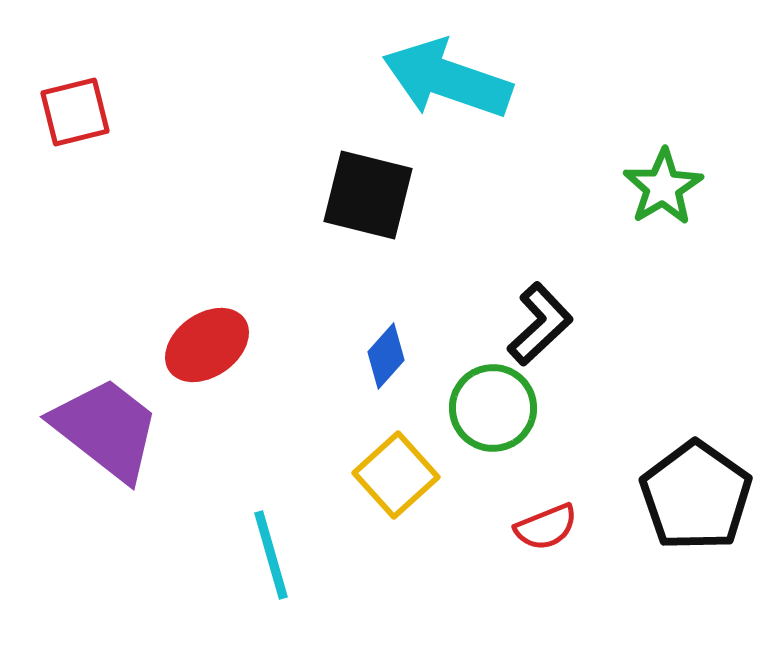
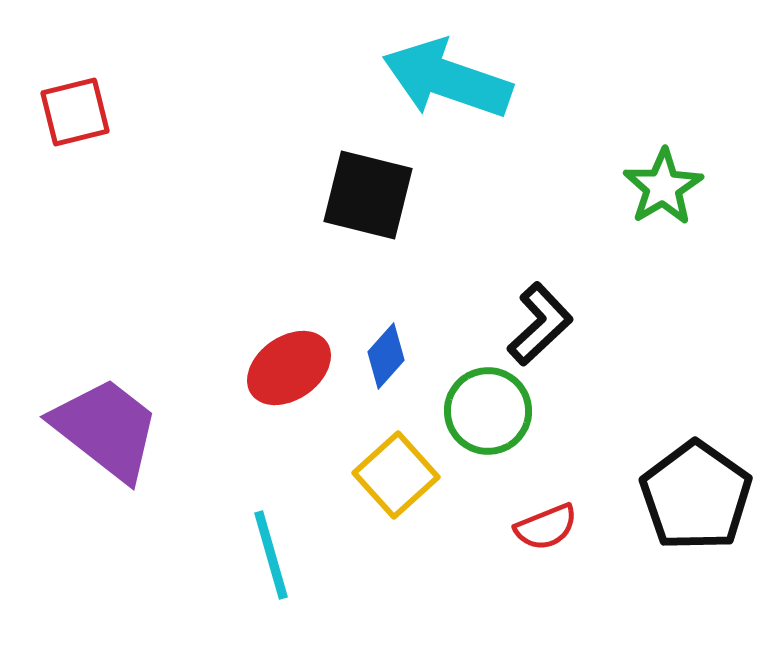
red ellipse: moved 82 px right, 23 px down
green circle: moved 5 px left, 3 px down
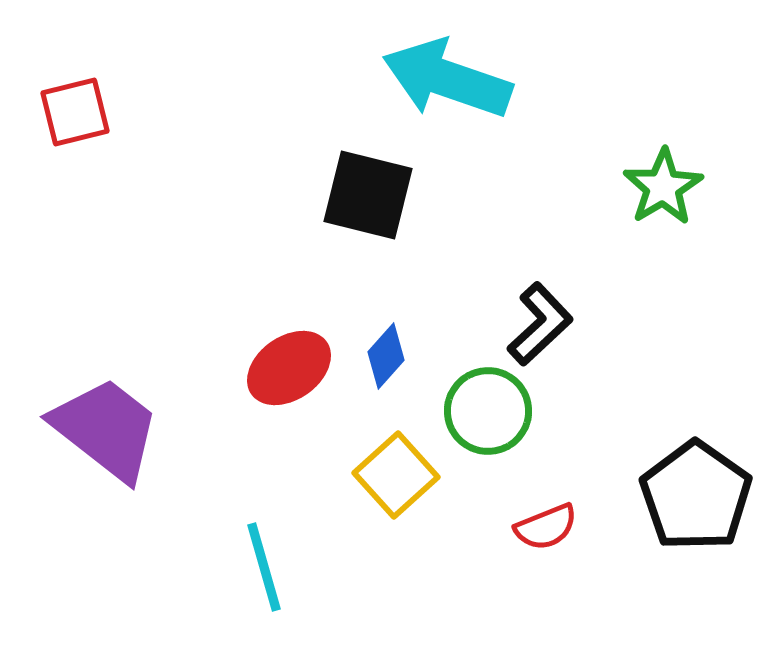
cyan line: moved 7 px left, 12 px down
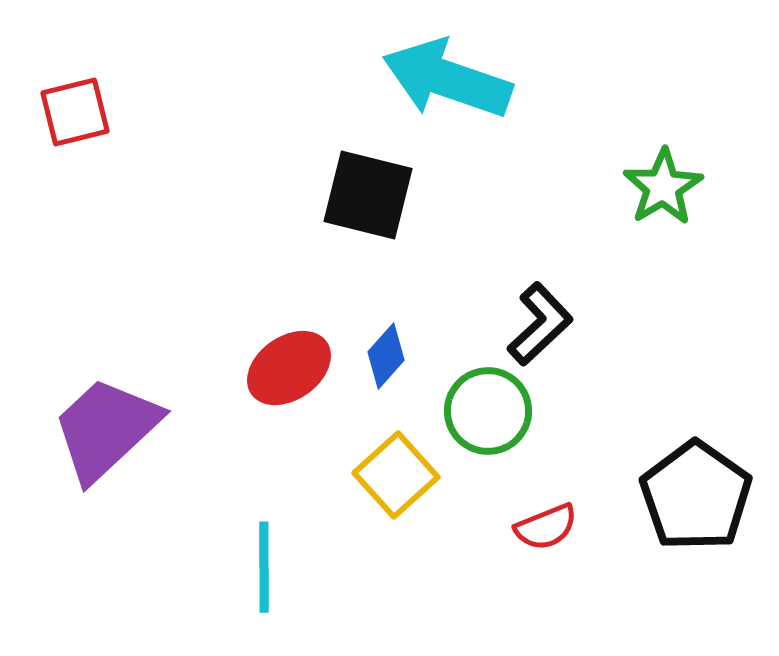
purple trapezoid: rotated 81 degrees counterclockwise
cyan line: rotated 16 degrees clockwise
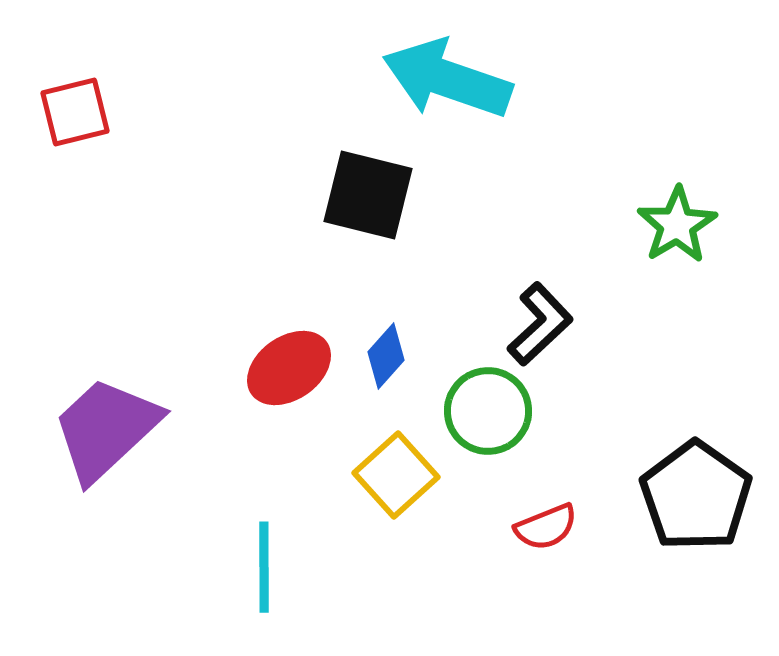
green star: moved 14 px right, 38 px down
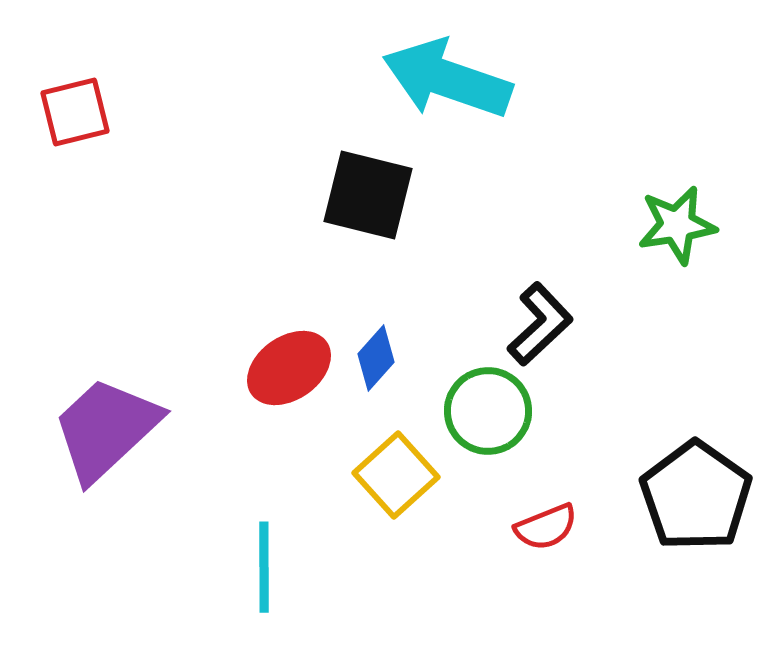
green star: rotated 22 degrees clockwise
blue diamond: moved 10 px left, 2 px down
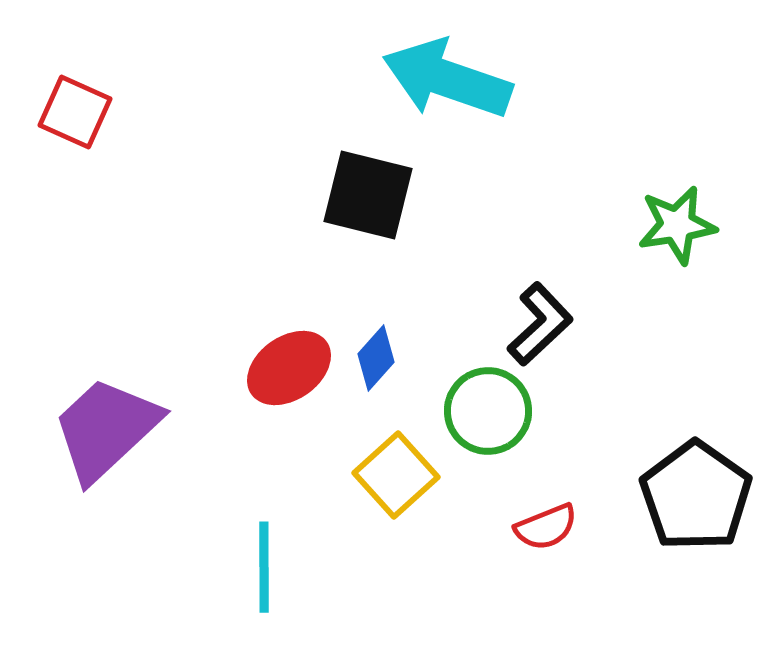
red square: rotated 38 degrees clockwise
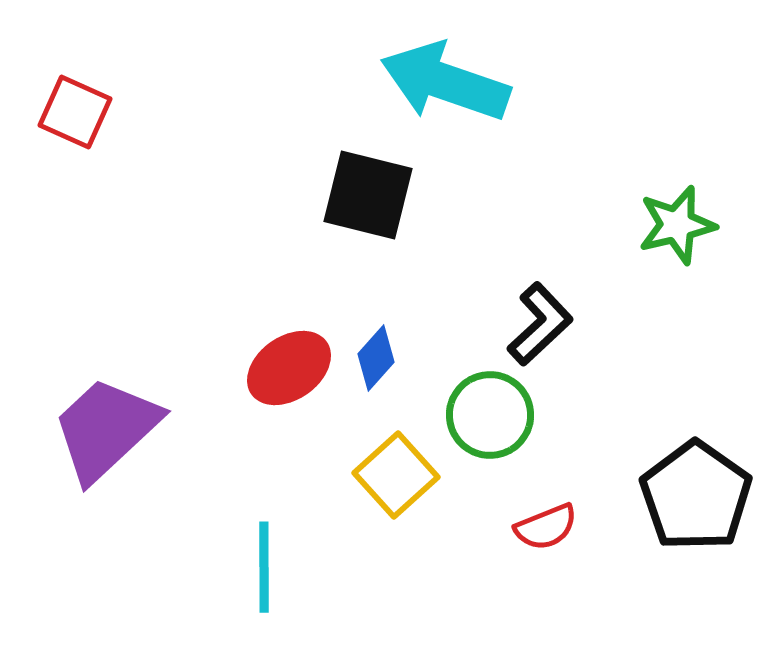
cyan arrow: moved 2 px left, 3 px down
green star: rotated 4 degrees counterclockwise
green circle: moved 2 px right, 4 px down
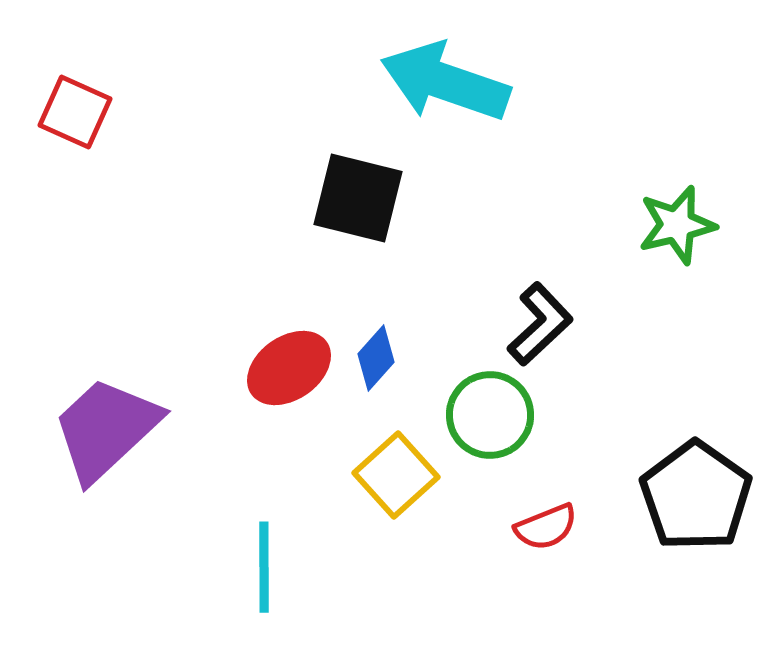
black square: moved 10 px left, 3 px down
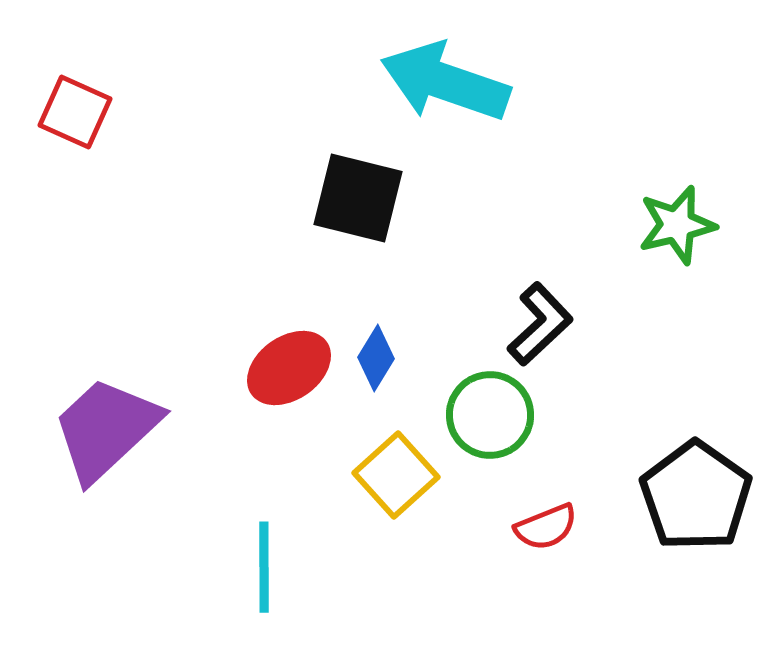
blue diamond: rotated 10 degrees counterclockwise
